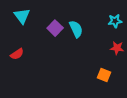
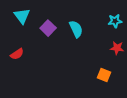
purple square: moved 7 px left
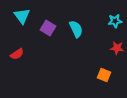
purple square: rotated 14 degrees counterclockwise
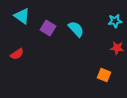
cyan triangle: rotated 18 degrees counterclockwise
cyan semicircle: rotated 18 degrees counterclockwise
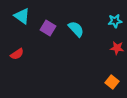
orange square: moved 8 px right, 7 px down; rotated 16 degrees clockwise
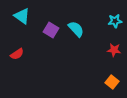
purple square: moved 3 px right, 2 px down
red star: moved 3 px left, 2 px down
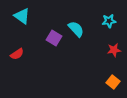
cyan star: moved 6 px left
purple square: moved 3 px right, 8 px down
red star: rotated 16 degrees counterclockwise
orange square: moved 1 px right
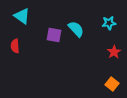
cyan star: moved 2 px down
purple square: moved 3 px up; rotated 21 degrees counterclockwise
red star: moved 2 px down; rotated 24 degrees counterclockwise
red semicircle: moved 2 px left, 8 px up; rotated 120 degrees clockwise
orange square: moved 1 px left, 2 px down
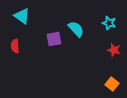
cyan star: rotated 24 degrees clockwise
purple square: moved 4 px down; rotated 21 degrees counterclockwise
red star: moved 2 px up; rotated 24 degrees counterclockwise
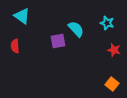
cyan star: moved 2 px left
purple square: moved 4 px right, 2 px down
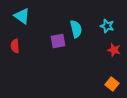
cyan star: moved 3 px down
cyan semicircle: rotated 30 degrees clockwise
